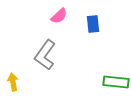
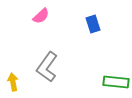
pink semicircle: moved 18 px left
blue rectangle: rotated 12 degrees counterclockwise
gray L-shape: moved 2 px right, 12 px down
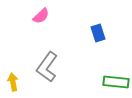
blue rectangle: moved 5 px right, 9 px down
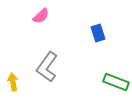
green rectangle: rotated 15 degrees clockwise
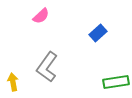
blue rectangle: rotated 66 degrees clockwise
green rectangle: rotated 30 degrees counterclockwise
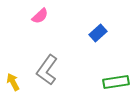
pink semicircle: moved 1 px left
gray L-shape: moved 3 px down
yellow arrow: rotated 18 degrees counterclockwise
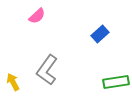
pink semicircle: moved 3 px left
blue rectangle: moved 2 px right, 1 px down
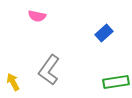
pink semicircle: rotated 54 degrees clockwise
blue rectangle: moved 4 px right, 1 px up
gray L-shape: moved 2 px right
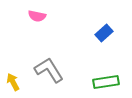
gray L-shape: rotated 112 degrees clockwise
green rectangle: moved 10 px left
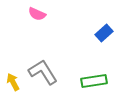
pink semicircle: moved 2 px up; rotated 12 degrees clockwise
gray L-shape: moved 6 px left, 2 px down
green rectangle: moved 12 px left, 1 px up
